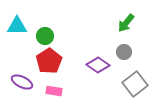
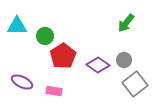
gray circle: moved 8 px down
red pentagon: moved 14 px right, 5 px up
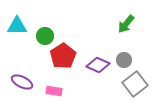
green arrow: moved 1 px down
purple diamond: rotated 10 degrees counterclockwise
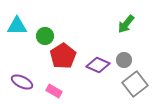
pink rectangle: rotated 21 degrees clockwise
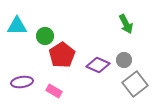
green arrow: rotated 66 degrees counterclockwise
red pentagon: moved 1 px left, 1 px up
purple ellipse: rotated 35 degrees counterclockwise
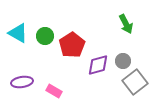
cyan triangle: moved 1 px right, 7 px down; rotated 30 degrees clockwise
red pentagon: moved 10 px right, 10 px up
gray circle: moved 1 px left, 1 px down
purple diamond: rotated 40 degrees counterclockwise
gray square: moved 2 px up
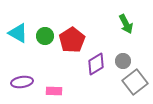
red pentagon: moved 5 px up
purple diamond: moved 2 px left, 1 px up; rotated 15 degrees counterclockwise
pink rectangle: rotated 28 degrees counterclockwise
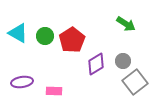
green arrow: rotated 30 degrees counterclockwise
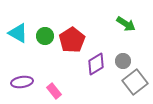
pink rectangle: rotated 49 degrees clockwise
